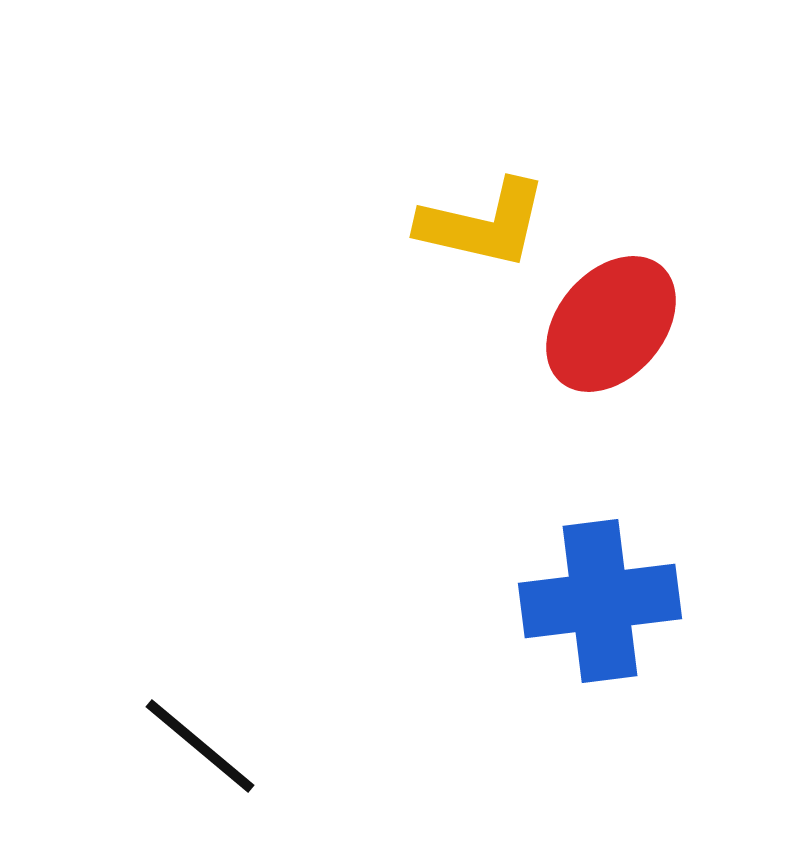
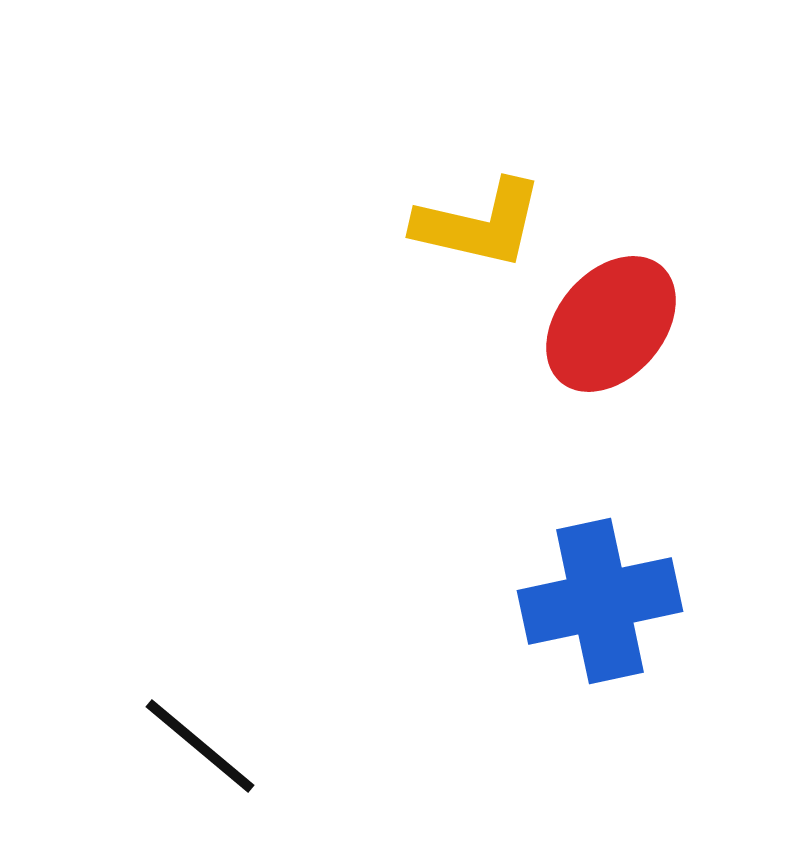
yellow L-shape: moved 4 px left
blue cross: rotated 5 degrees counterclockwise
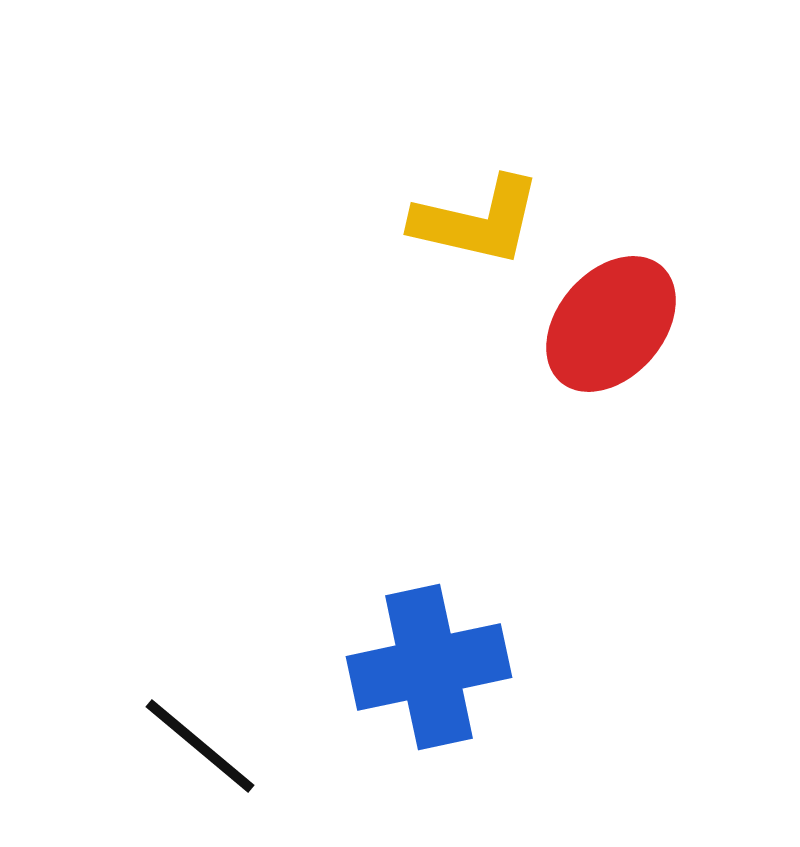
yellow L-shape: moved 2 px left, 3 px up
blue cross: moved 171 px left, 66 px down
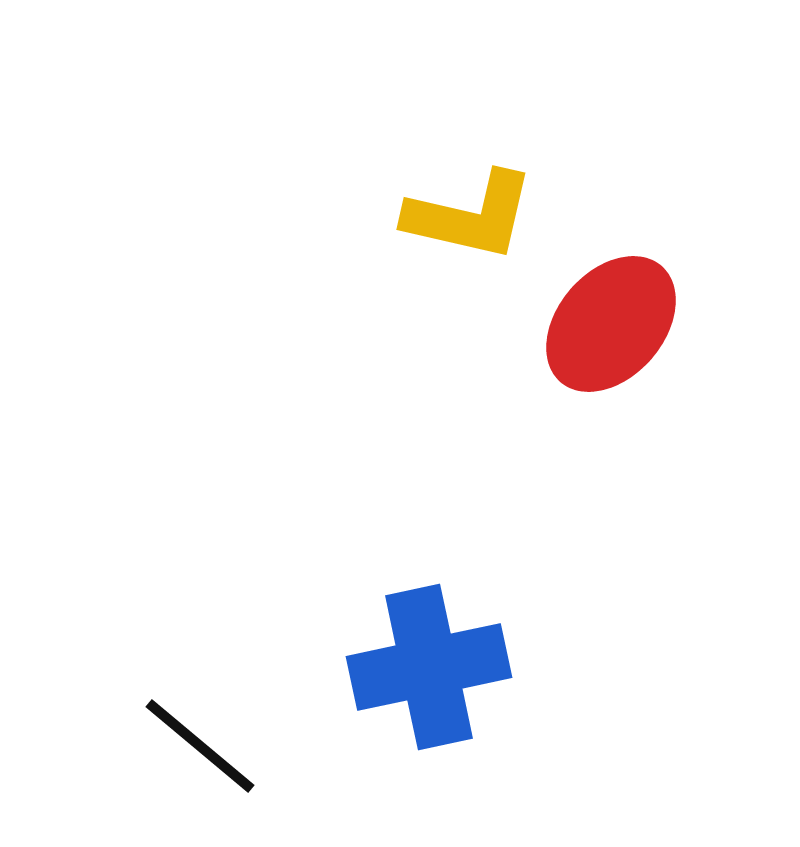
yellow L-shape: moved 7 px left, 5 px up
